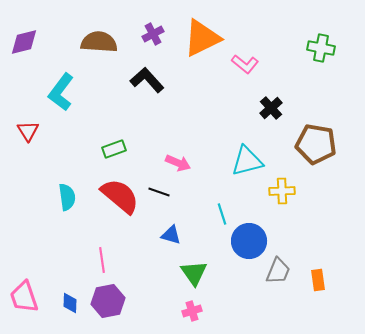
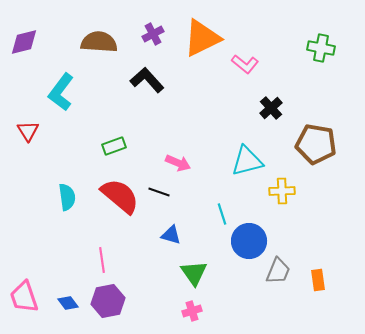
green rectangle: moved 3 px up
blue diamond: moved 2 px left; rotated 40 degrees counterclockwise
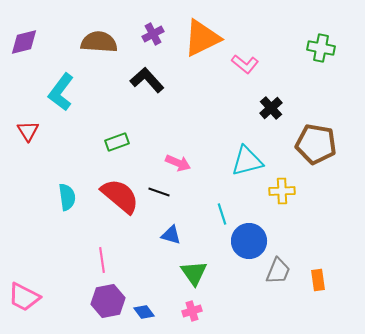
green rectangle: moved 3 px right, 4 px up
pink trapezoid: rotated 44 degrees counterclockwise
blue diamond: moved 76 px right, 9 px down
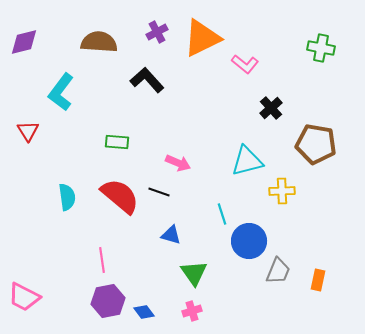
purple cross: moved 4 px right, 2 px up
green rectangle: rotated 25 degrees clockwise
orange rectangle: rotated 20 degrees clockwise
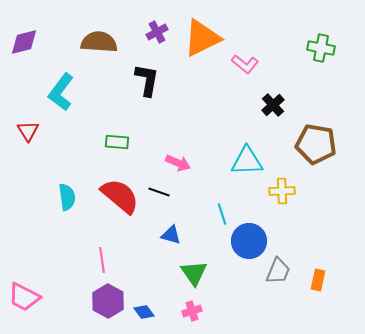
black L-shape: rotated 52 degrees clockwise
black cross: moved 2 px right, 3 px up
cyan triangle: rotated 12 degrees clockwise
purple hexagon: rotated 20 degrees counterclockwise
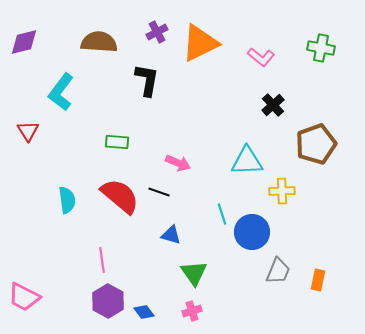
orange triangle: moved 2 px left, 5 px down
pink L-shape: moved 16 px right, 7 px up
brown pentagon: rotated 30 degrees counterclockwise
cyan semicircle: moved 3 px down
blue circle: moved 3 px right, 9 px up
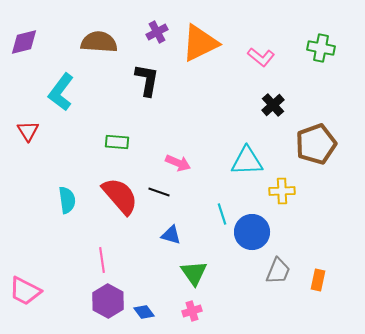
red semicircle: rotated 9 degrees clockwise
pink trapezoid: moved 1 px right, 6 px up
